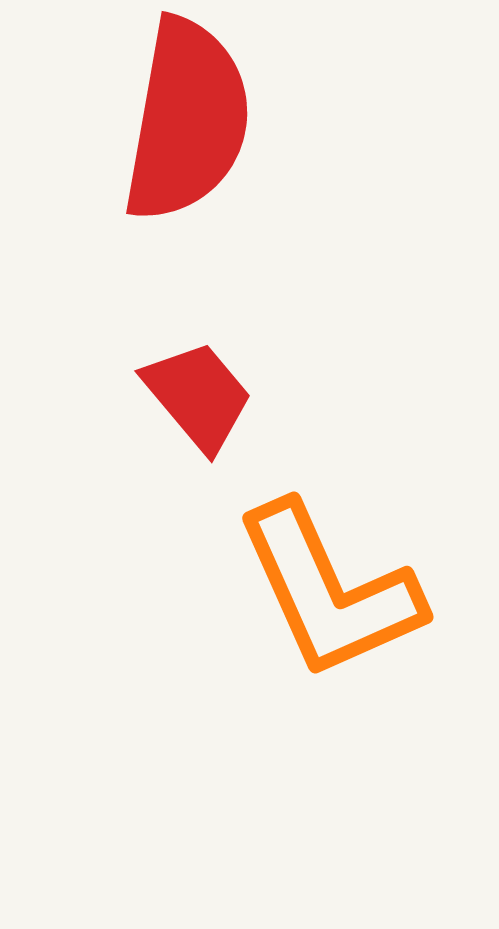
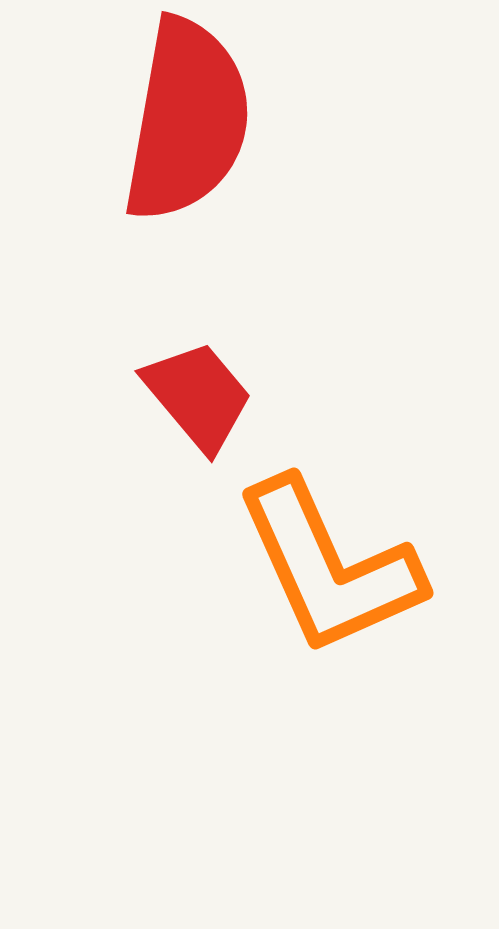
orange L-shape: moved 24 px up
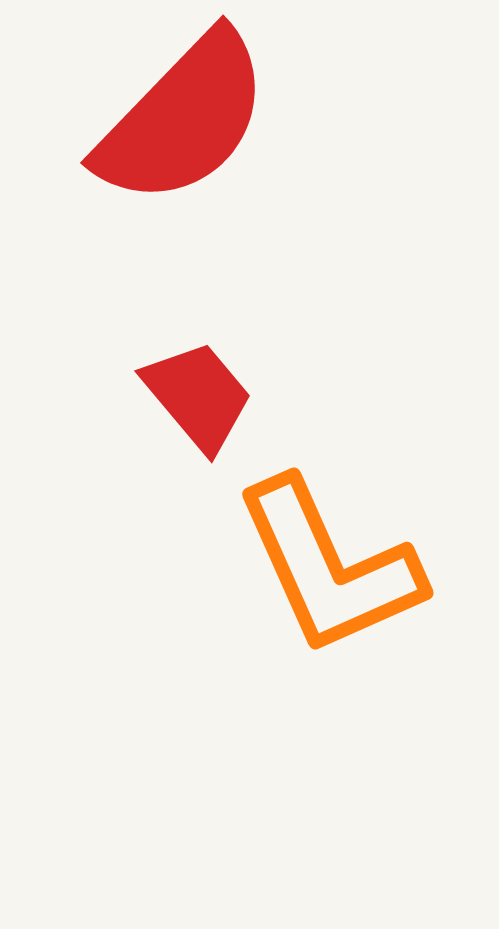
red semicircle: moved 4 px left, 1 px up; rotated 34 degrees clockwise
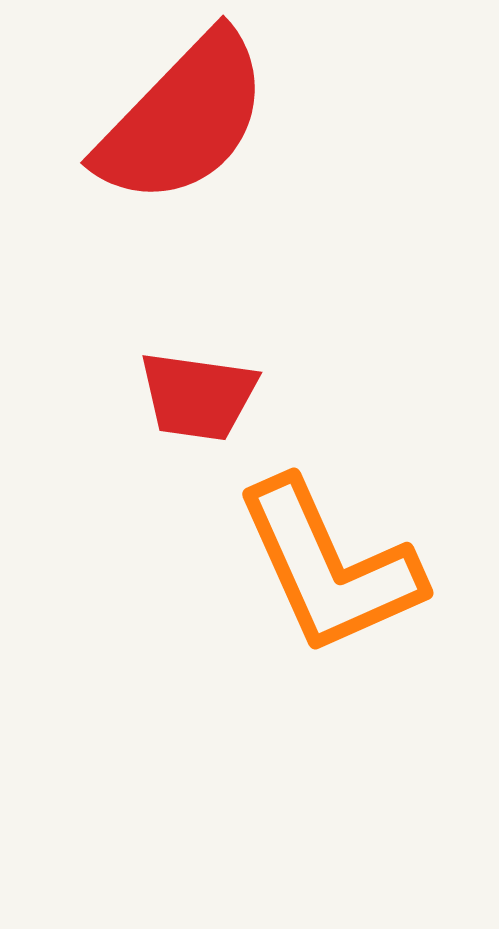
red trapezoid: rotated 138 degrees clockwise
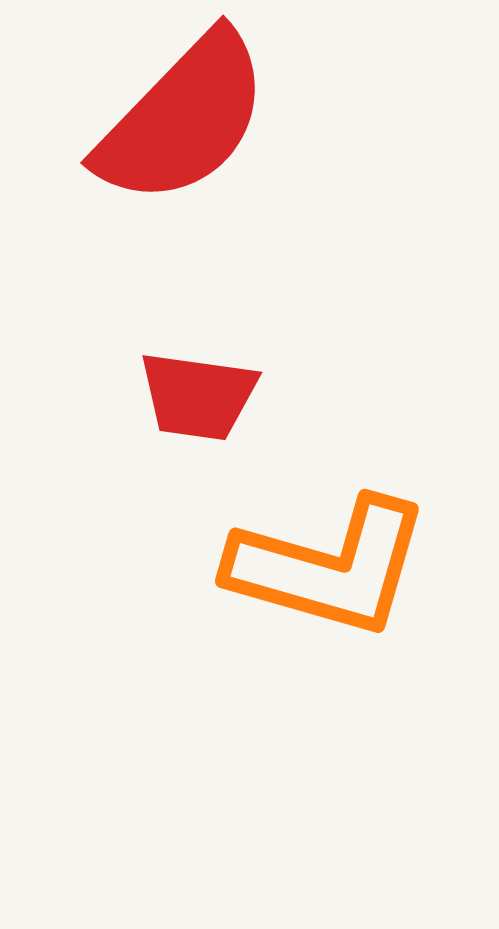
orange L-shape: rotated 50 degrees counterclockwise
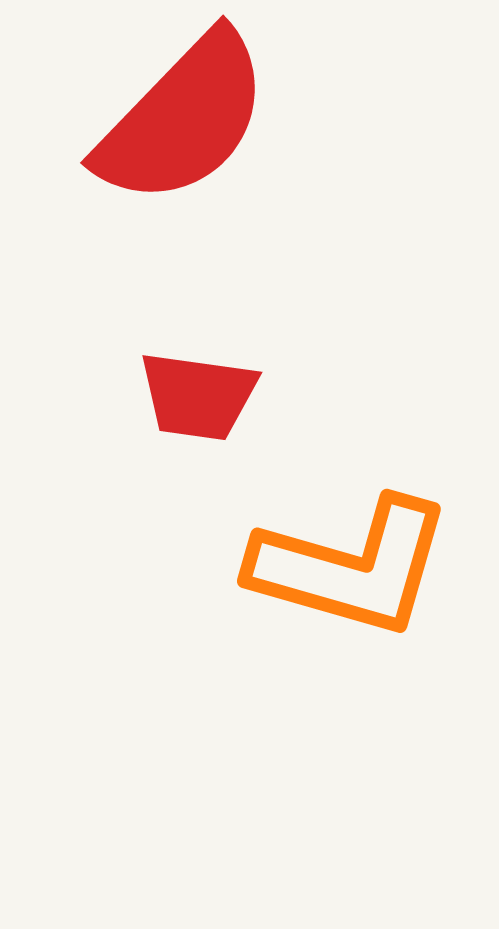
orange L-shape: moved 22 px right
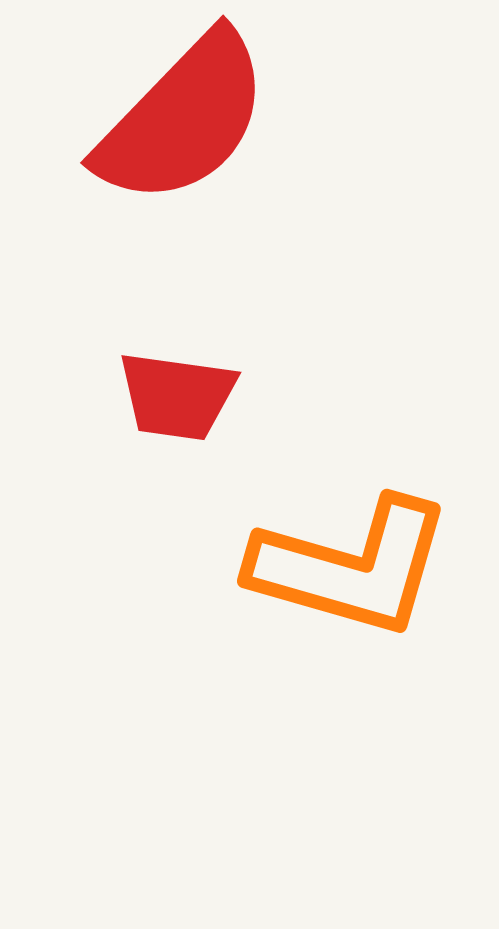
red trapezoid: moved 21 px left
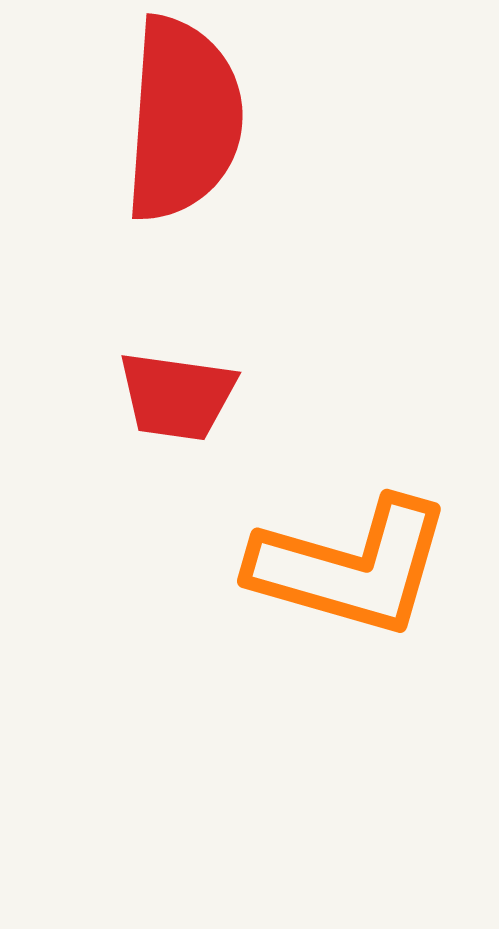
red semicircle: rotated 40 degrees counterclockwise
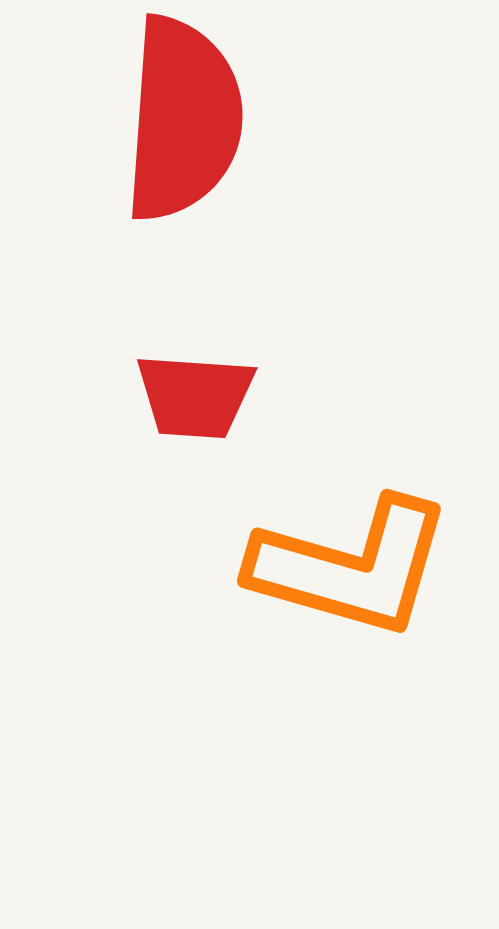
red trapezoid: moved 18 px right; rotated 4 degrees counterclockwise
